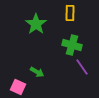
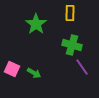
green arrow: moved 3 px left, 1 px down
pink square: moved 6 px left, 18 px up
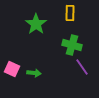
green arrow: rotated 24 degrees counterclockwise
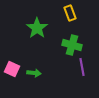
yellow rectangle: rotated 21 degrees counterclockwise
green star: moved 1 px right, 4 px down
purple line: rotated 24 degrees clockwise
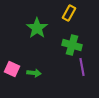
yellow rectangle: moved 1 px left; rotated 49 degrees clockwise
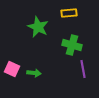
yellow rectangle: rotated 56 degrees clockwise
green star: moved 1 px right, 1 px up; rotated 10 degrees counterclockwise
purple line: moved 1 px right, 2 px down
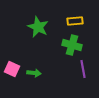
yellow rectangle: moved 6 px right, 8 px down
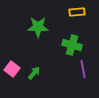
yellow rectangle: moved 2 px right, 9 px up
green star: rotated 25 degrees counterclockwise
pink square: rotated 14 degrees clockwise
green arrow: rotated 56 degrees counterclockwise
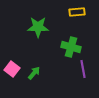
green cross: moved 1 px left, 2 px down
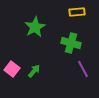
green star: moved 3 px left; rotated 30 degrees counterclockwise
green cross: moved 4 px up
purple line: rotated 18 degrees counterclockwise
green arrow: moved 2 px up
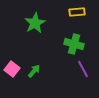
green star: moved 4 px up
green cross: moved 3 px right, 1 px down
